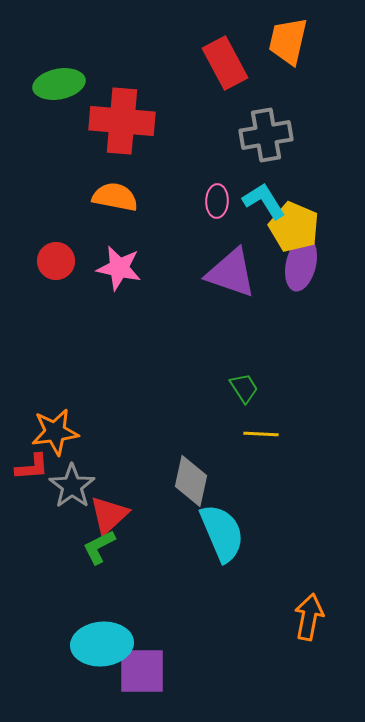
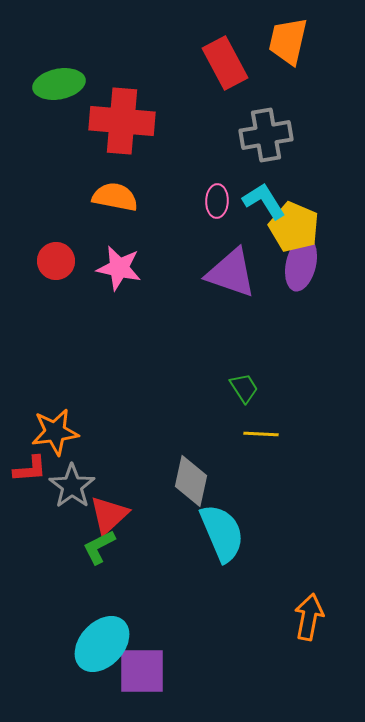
red L-shape: moved 2 px left, 2 px down
cyan ellipse: rotated 42 degrees counterclockwise
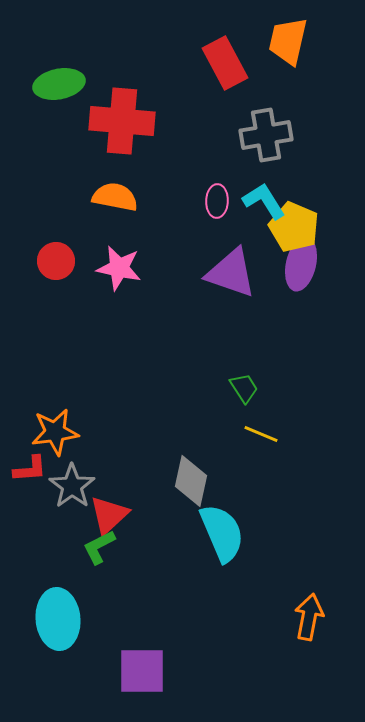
yellow line: rotated 20 degrees clockwise
cyan ellipse: moved 44 px left, 25 px up; rotated 48 degrees counterclockwise
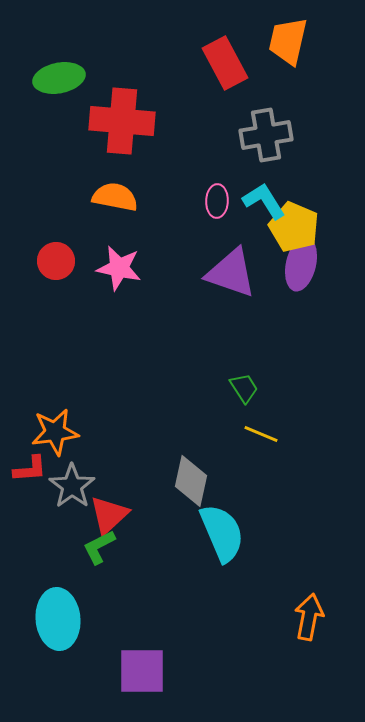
green ellipse: moved 6 px up
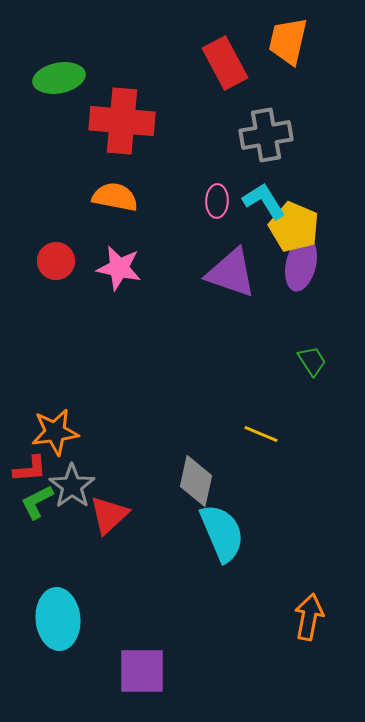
green trapezoid: moved 68 px right, 27 px up
gray diamond: moved 5 px right
green L-shape: moved 62 px left, 45 px up
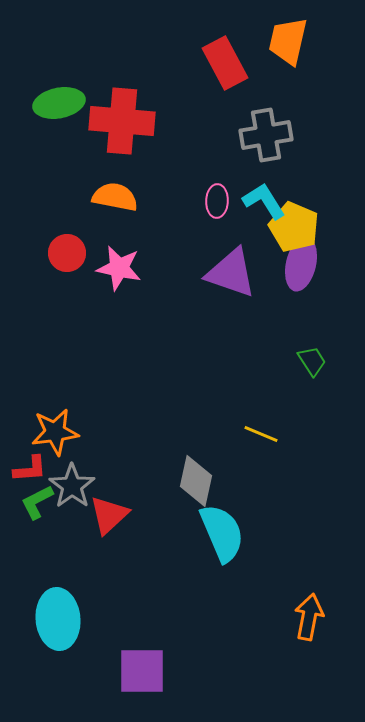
green ellipse: moved 25 px down
red circle: moved 11 px right, 8 px up
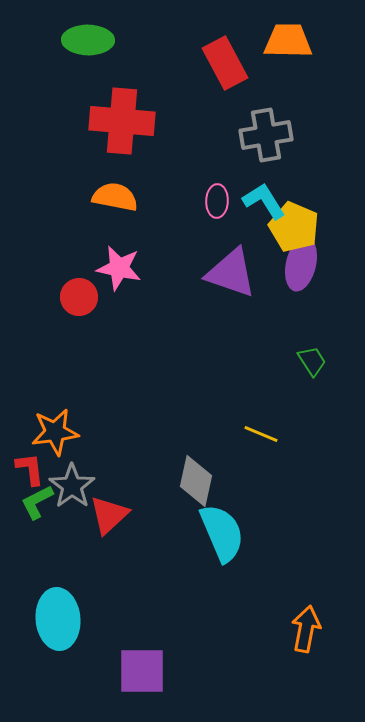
orange trapezoid: rotated 78 degrees clockwise
green ellipse: moved 29 px right, 63 px up; rotated 12 degrees clockwise
red circle: moved 12 px right, 44 px down
red L-shape: rotated 93 degrees counterclockwise
orange arrow: moved 3 px left, 12 px down
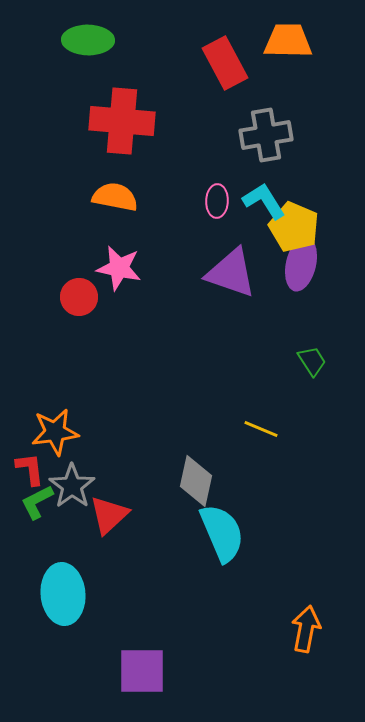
yellow line: moved 5 px up
cyan ellipse: moved 5 px right, 25 px up
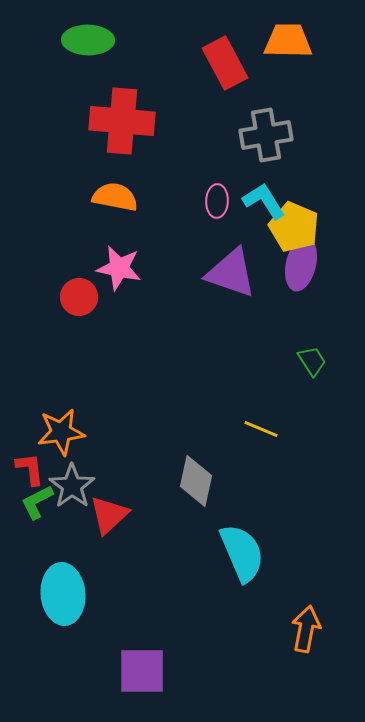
orange star: moved 6 px right
cyan semicircle: moved 20 px right, 20 px down
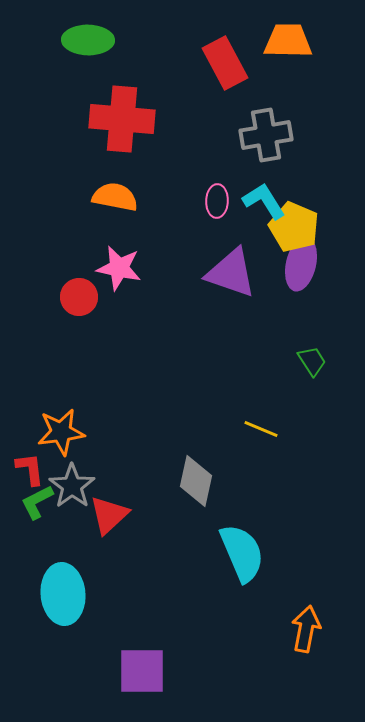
red cross: moved 2 px up
